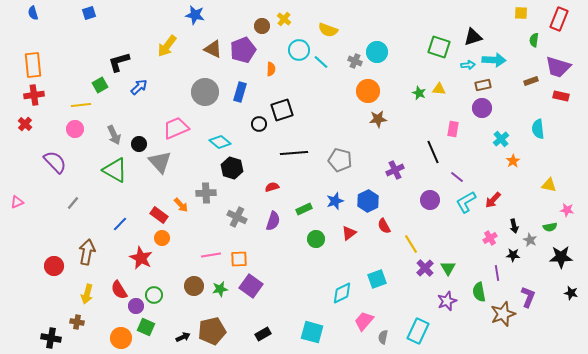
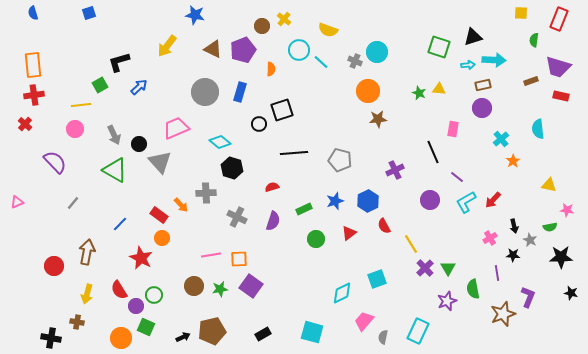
green semicircle at (479, 292): moved 6 px left, 3 px up
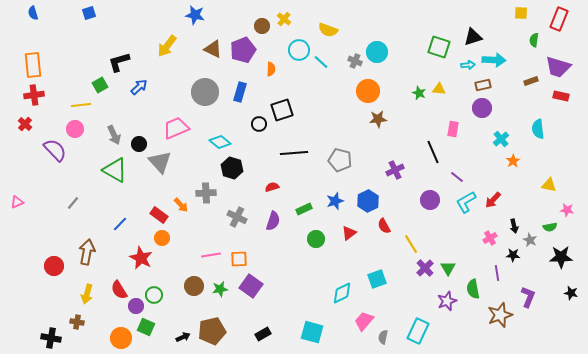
purple semicircle at (55, 162): moved 12 px up
brown star at (503, 314): moved 3 px left, 1 px down
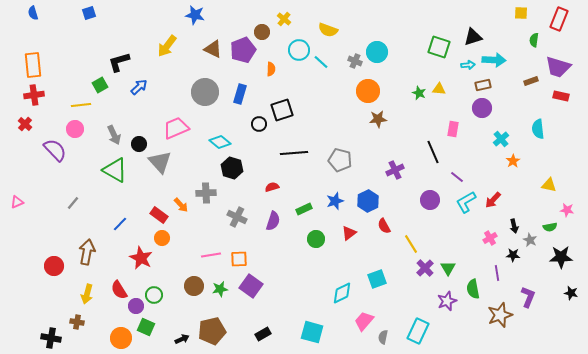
brown circle at (262, 26): moved 6 px down
blue rectangle at (240, 92): moved 2 px down
black arrow at (183, 337): moved 1 px left, 2 px down
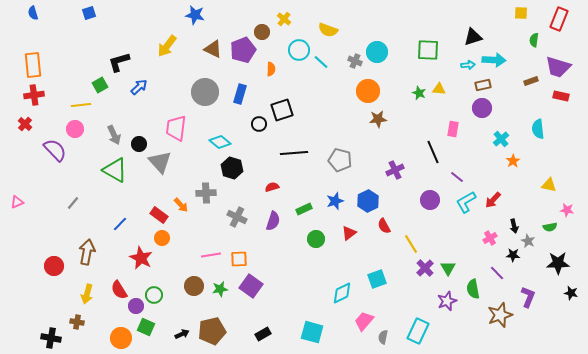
green square at (439, 47): moved 11 px left, 3 px down; rotated 15 degrees counterclockwise
pink trapezoid at (176, 128): rotated 60 degrees counterclockwise
gray star at (530, 240): moved 2 px left, 1 px down
black star at (561, 257): moved 3 px left, 6 px down
purple line at (497, 273): rotated 35 degrees counterclockwise
black arrow at (182, 339): moved 5 px up
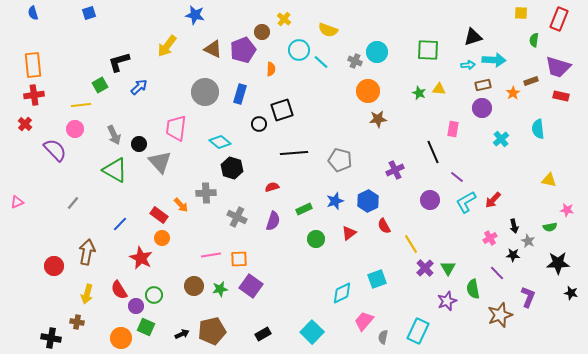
orange star at (513, 161): moved 68 px up
yellow triangle at (549, 185): moved 5 px up
cyan square at (312, 332): rotated 30 degrees clockwise
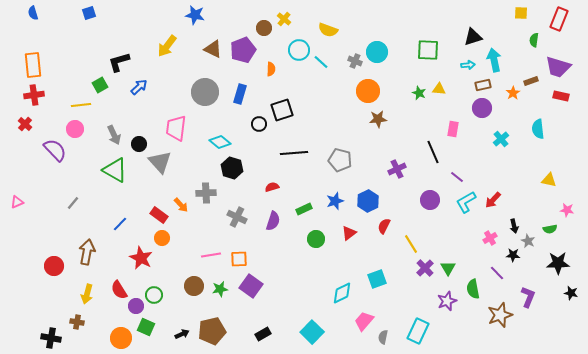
brown circle at (262, 32): moved 2 px right, 4 px up
cyan arrow at (494, 60): rotated 105 degrees counterclockwise
purple cross at (395, 170): moved 2 px right, 1 px up
red semicircle at (384, 226): rotated 56 degrees clockwise
green semicircle at (550, 227): moved 2 px down
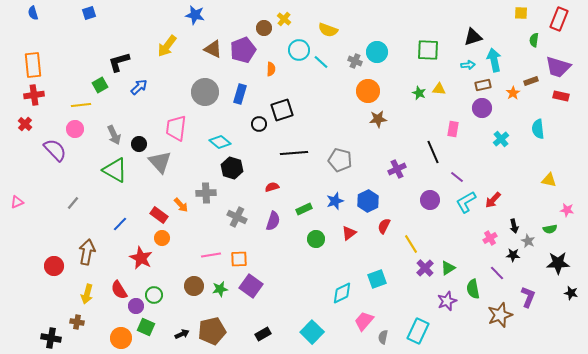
green triangle at (448, 268): rotated 28 degrees clockwise
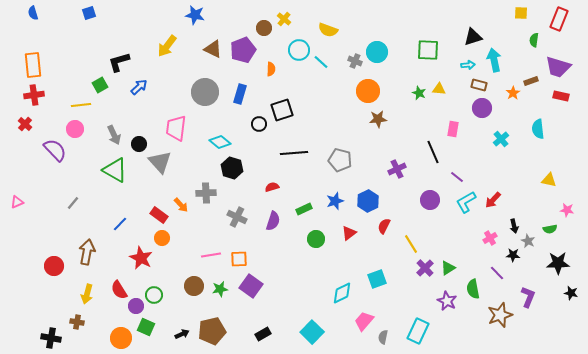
brown rectangle at (483, 85): moved 4 px left; rotated 28 degrees clockwise
purple star at (447, 301): rotated 24 degrees counterclockwise
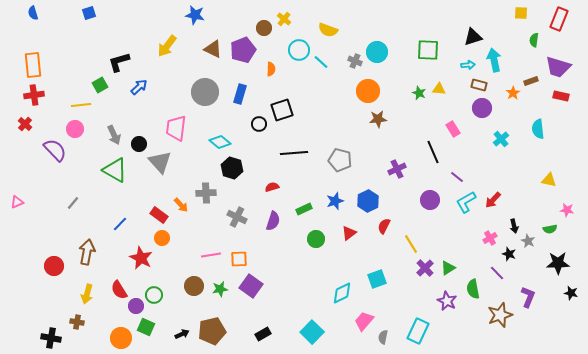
pink rectangle at (453, 129): rotated 42 degrees counterclockwise
black star at (513, 255): moved 4 px left, 1 px up; rotated 16 degrees clockwise
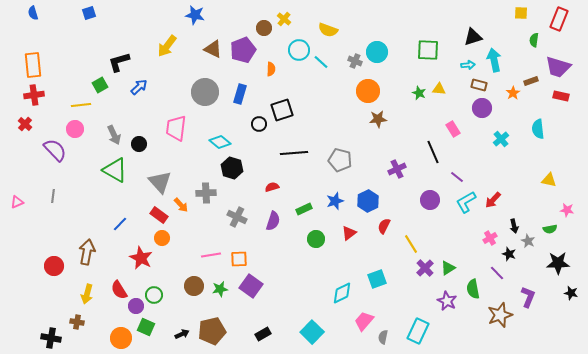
gray triangle at (160, 162): moved 20 px down
gray line at (73, 203): moved 20 px left, 7 px up; rotated 32 degrees counterclockwise
